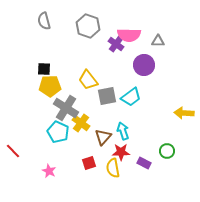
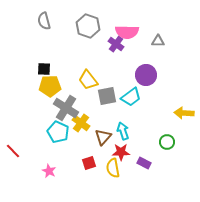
pink semicircle: moved 2 px left, 3 px up
purple circle: moved 2 px right, 10 px down
green circle: moved 9 px up
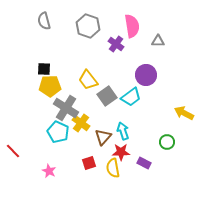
pink semicircle: moved 5 px right, 6 px up; rotated 100 degrees counterclockwise
gray square: rotated 24 degrees counterclockwise
yellow arrow: rotated 24 degrees clockwise
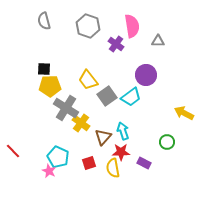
cyan pentagon: moved 25 px down
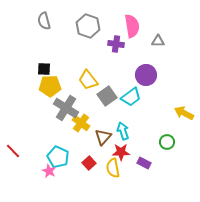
purple cross: rotated 28 degrees counterclockwise
red square: rotated 24 degrees counterclockwise
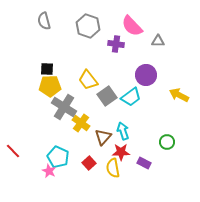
pink semicircle: rotated 145 degrees clockwise
black square: moved 3 px right
gray cross: moved 2 px left, 1 px up
yellow arrow: moved 5 px left, 18 px up
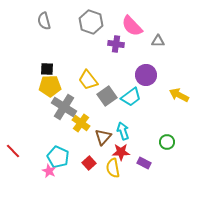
gray hexagon: moved 3 px right, 4 px up
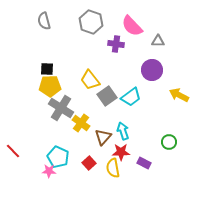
purple circle: moved 6 px right, 5 px up
yellow trapezoid: moved 2 px right
gray cross: moved 3 px left, 1 px down
green circle: moved 2 px right
pink star: rotated 24 degrees counterclockwise
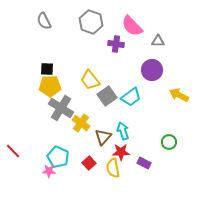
gray semicircle: rotated 12 degrees counterclockwise
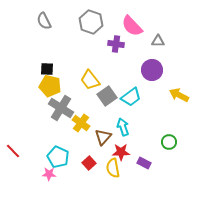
yellow pentagon: rotated 15 degrees clockwise
cyan arrow: moved 4 px up
pink star: moved 3 px down
